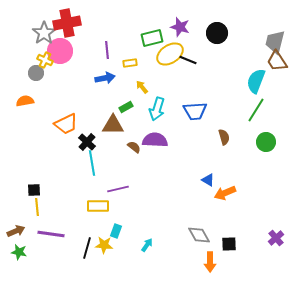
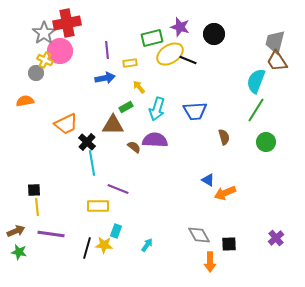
black circle at (217, 33): moved 3 px left, 1 px down
yellow arrow at (142, 87): moved 3 px left
purple line at (118, 189): rotated 35 degrees clockwise
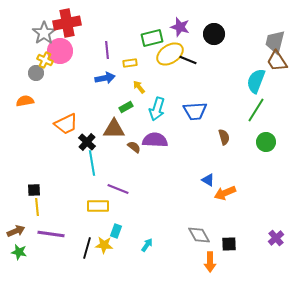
brown triangle at (113, 125): moved 1 px right, 4 px down
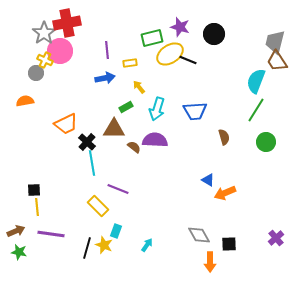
yellow rectangle at (98, 206): rotated 45 degrees clockwise
yellow star at (104, 245): rotated 18 degrees clockwise
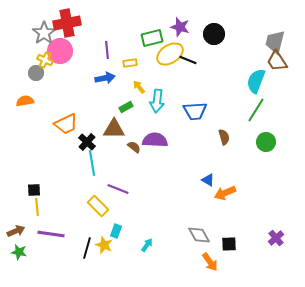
cyan arrow at (157, 109): moved 8 px up; rotated 10 degrees counterclockwise
orange arrow at (210, 262): rotated 36 degrees counterclockwise
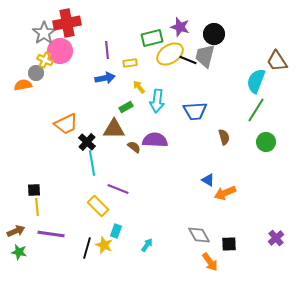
gray trapezoid at (275, 42): moved 70 px left, 14 px down
orange semicircle at (25, 101): moved 2 px left, 16 px up
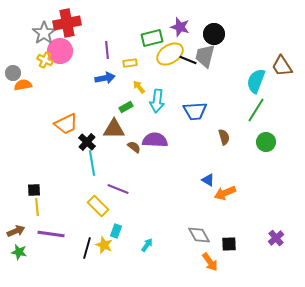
brown trapezoid at (277, 61): moved 5 px right, 5 px down
gray circle at (36, 73): moved 23 px left
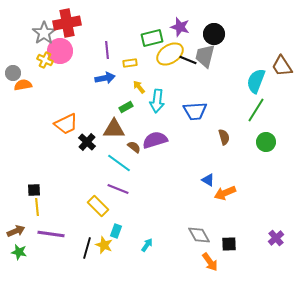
purple semicircle at (155, 140): rotated 20 degrees counterclockwise
cyan line at (92, 163): moved 27 px right; rotated 45 degrees counterclockwise
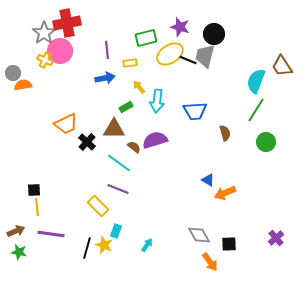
green rectangle at (152, 38): moved 6 px left
brown semicircle at (224, 137): moved 1 px right, 4 px up
